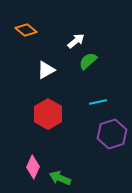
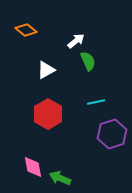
green semicircle: rotated 108 degrees clockwise
cyan line: moved 2 px left
pink diamond: rotated 35 degrees counterclockwise
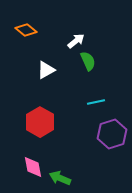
red hexagon: moved 8 px left, 8 px down
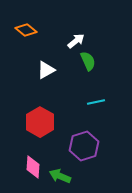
purple hexagon: moved 28 px left, 12 px down
pink diamond: rotated 15 degrees clockwise
green arrow: moved 2 px up
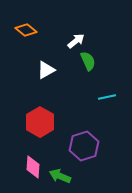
cyan line: moved 11 px right, 5 px up
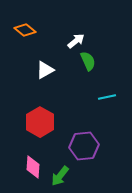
orange diamond: moved 1 px left
white triangle: moved 1 px left
purple hexagon: rotated 12 degrees clockwise
green arrow: rotated 75 degrees counterclockwise
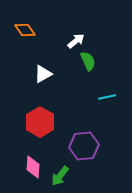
orange diamond: rotated 15 degrees clockwise
white triangle: moved 2 px left, 4 px down
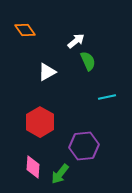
white triangle: moved 4 px right, 2 px up
green arrow: moved 2 px up
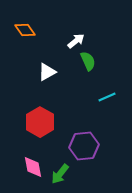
cyan line: rotated 12 degrees counterclockwise
pink diamond: rotated 15 degrees counterclockwise
